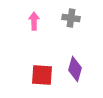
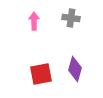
red square: moved 1 px left, 1 px up; rotated 15 degrees counterclockwise
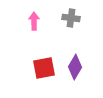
purple diamond: moved 2 px up; rotated 15 degrees clockwise
red square: moved 3 px right, 6 px up
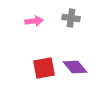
pink arrow: rotated 84 degrees clockwise
purple diamond: rotated 70 degrees counterclockwise
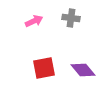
pink arrow: rotated 18 degrees counterclockwise
purple diamond: moved 8 px right, 3 px down
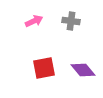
gray cross: moved 3 px down
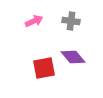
purple diamond: moved 10 px left, 13 px up
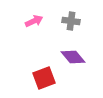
red square: moved 10 px down; rotated 10 degrees counterclockwise
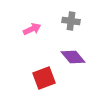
pink arrow: moved 2 px left, 8 px down
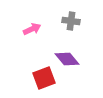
purple diamond: moved 6 px left, 2 px down
